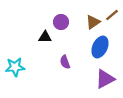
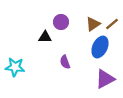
brown line: moved 9 px down
brown triangle: moved 2 px down
cyan star: rotated 12 degrees clockwise
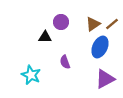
cyan star: moved 16 px right, 8 px down; rotated 18 degrees clockwise
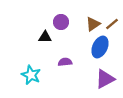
purple semicircle: rotated 104 degrees clockwise
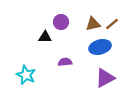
brown triangle: rotated 21 degrees clockwise
blue ellipse: rotated 50 degrees clockwise
cyan star: moved 5 px left
purple triangle: moved 1 px up
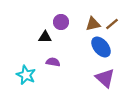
blue ellipse: moved 1 px right; rotated 65 degrees clockwise
purple semicircle: moved 12 px left; rotated 16 degrees clockwise
purple triangle: rotated 50 degrees counterclockwise
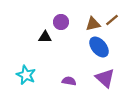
brown line: moved 4 px up
blue ellipse: moved 2 px left
purple semicircle: moved 16 px right, 19 px down
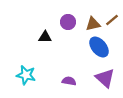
purple circle: moved 7 px right
cyan star: rotated 12 degrees counterclockwise
